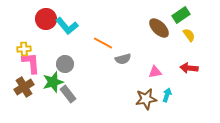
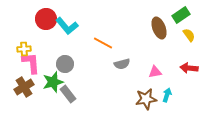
brown ellipse: rotated 25 degrees clockwise
gray semicircle: moved 1 px left, 5 px down
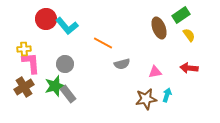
green star: moved 2 px right, 4 px down
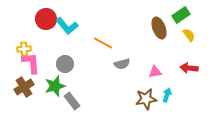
gray rectangle: moved 4 px right, 7 px down
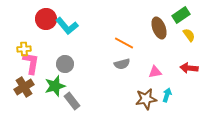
orange line: moved 21 px right
pink L-shape: rotated 15 degrees clockwise
